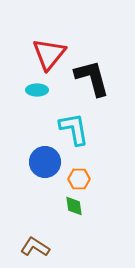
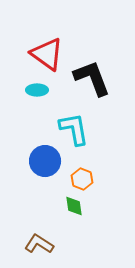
red triangle: moved 2 px left; rotated 33 degrees counterclockwise
black L-shape: rotated 6 degrees counterclockwise
blue circle: moved 1 px up
orange hexagon: moved 3 px right; rotated 20 degrees clockwise
brown L-shape: moved 4 px right, 3 px up
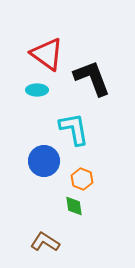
blue circle: moved 1 px left
brown L-shape: moved 6 px right, 2 px up
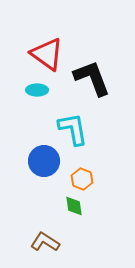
cyan L-shape: moved 1 px left
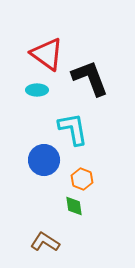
black L-shape: moved 2 px left
blue circle: moved 1 px up
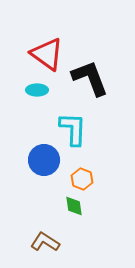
cyan L-shape: rotated 12 degrees clockwise
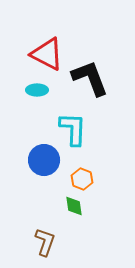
red triangle: rotated 9 degrees counterclockwise
brown L-shape: rotated 76 degrees clockwise
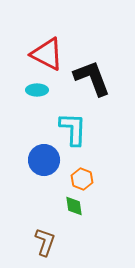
black L-shape: moved 2 px right
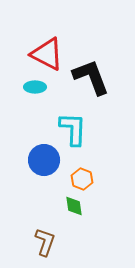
black L-shape: moved 1 px left, 1 px up
cyan ellipse: moved 2 px left, 3 px up
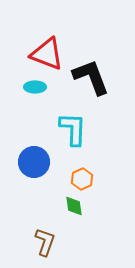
red triangle: rotated 6 degrees counterclockwise
blue circle: moved 10 px left, 2 px down
orange hexagon: rotated 15 degrees clockwise
